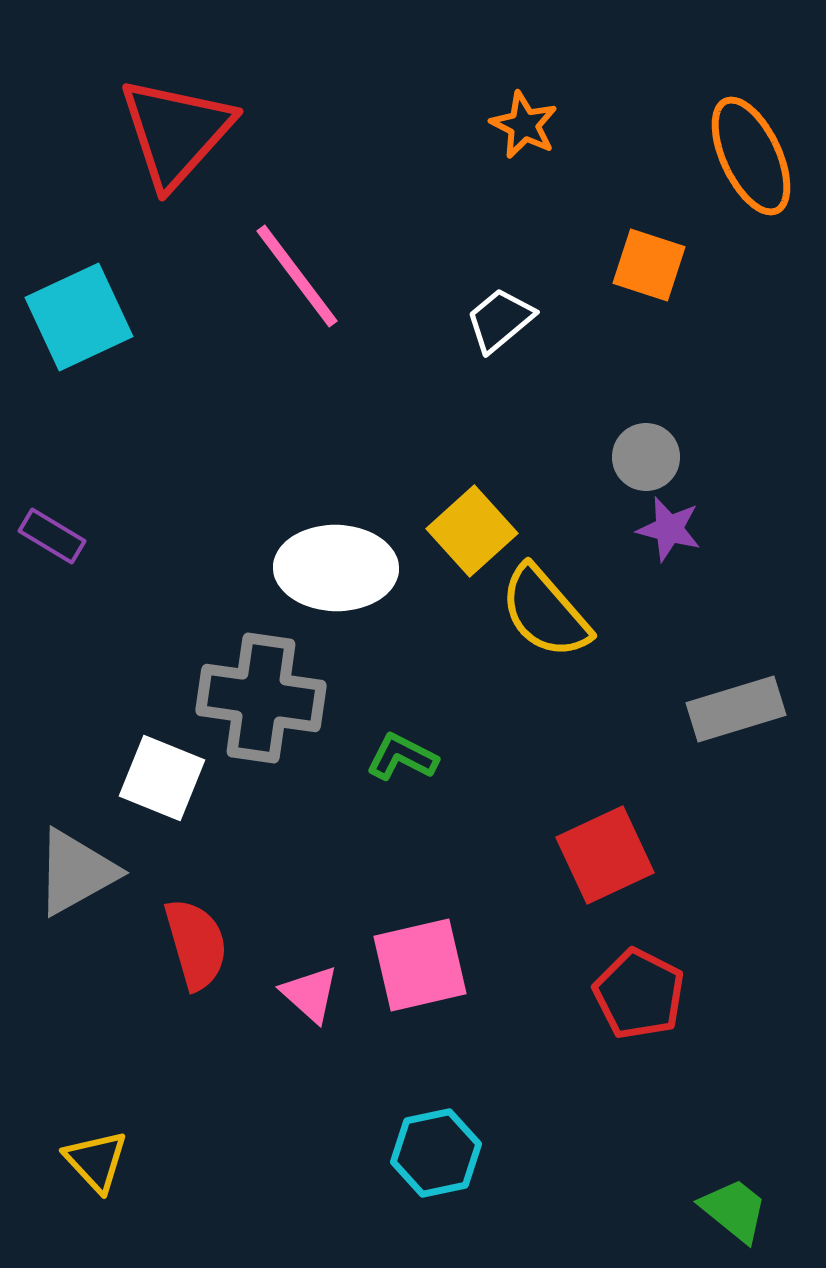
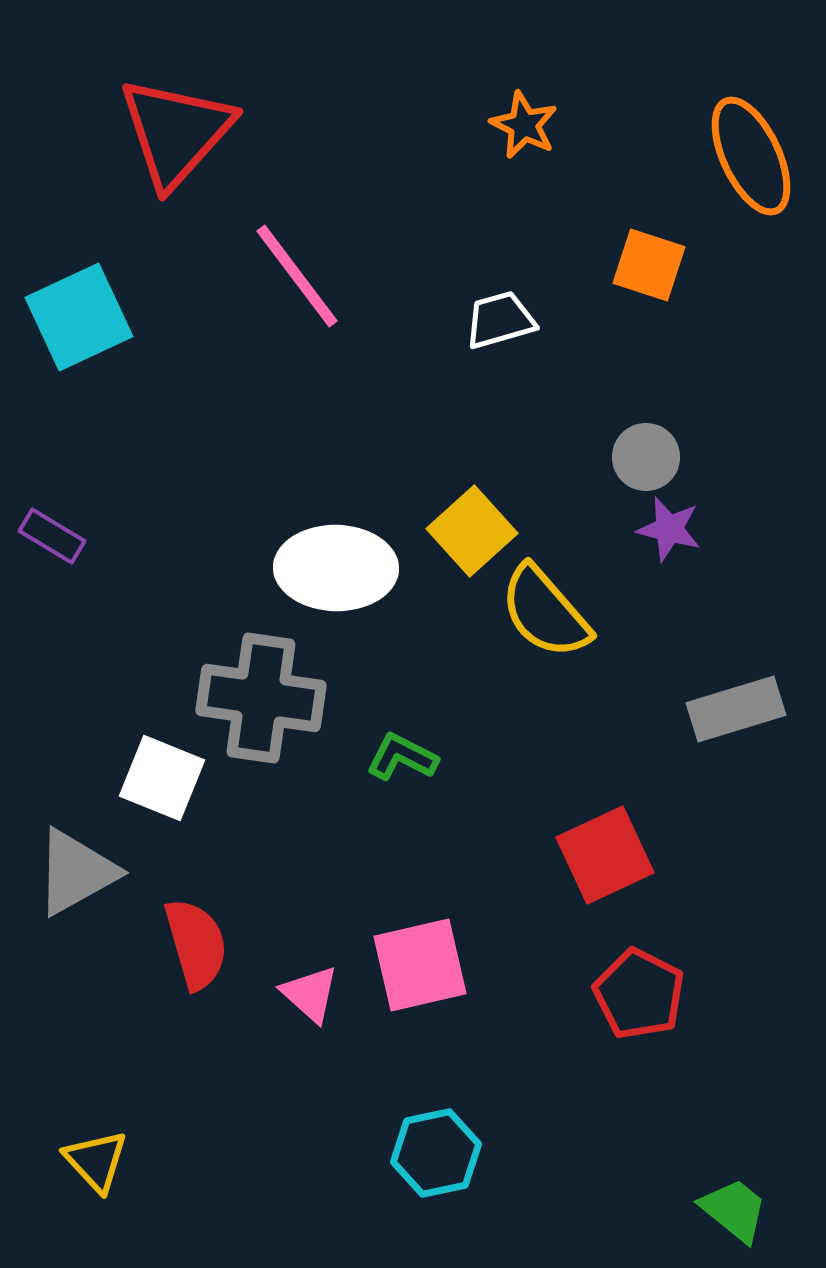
white trapezoid: rotated 24 degrees clockwise
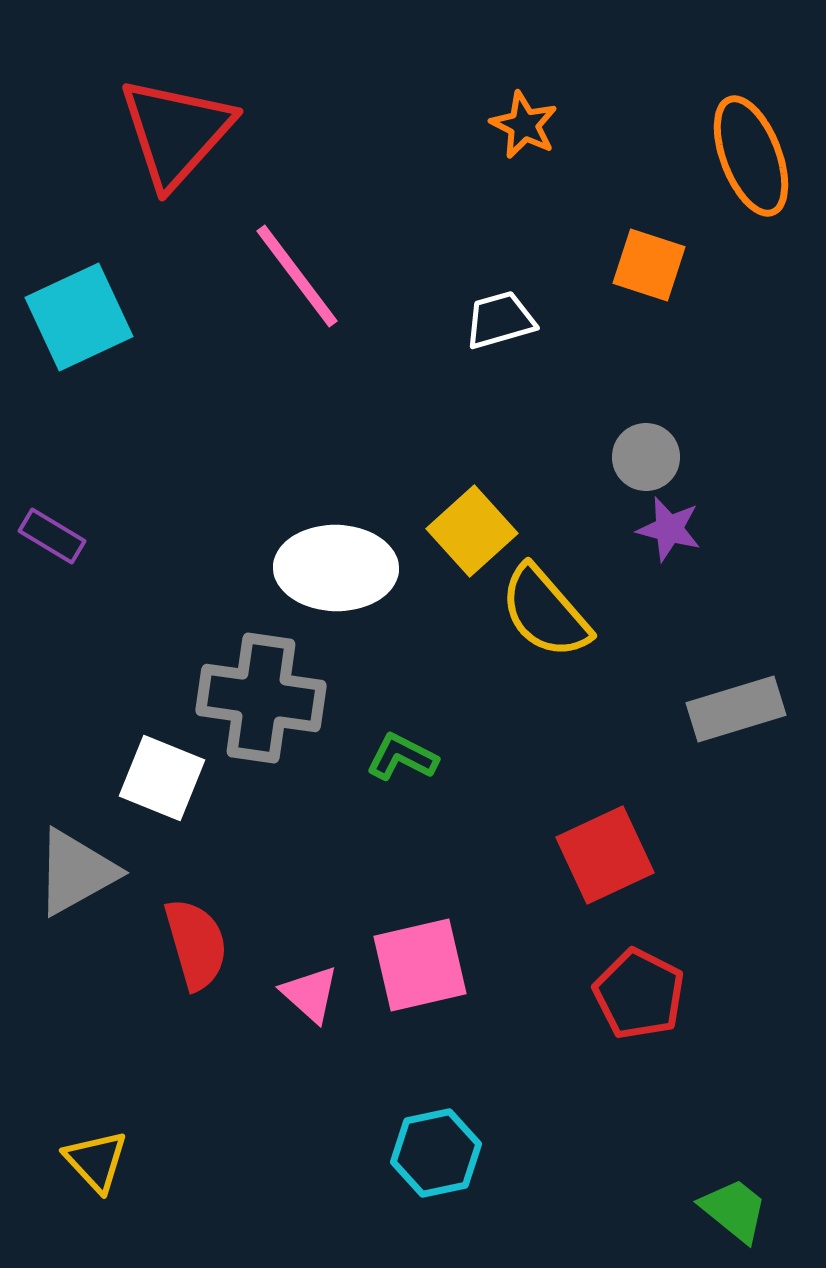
orange ellipse: rotated 4 degrees clockwise
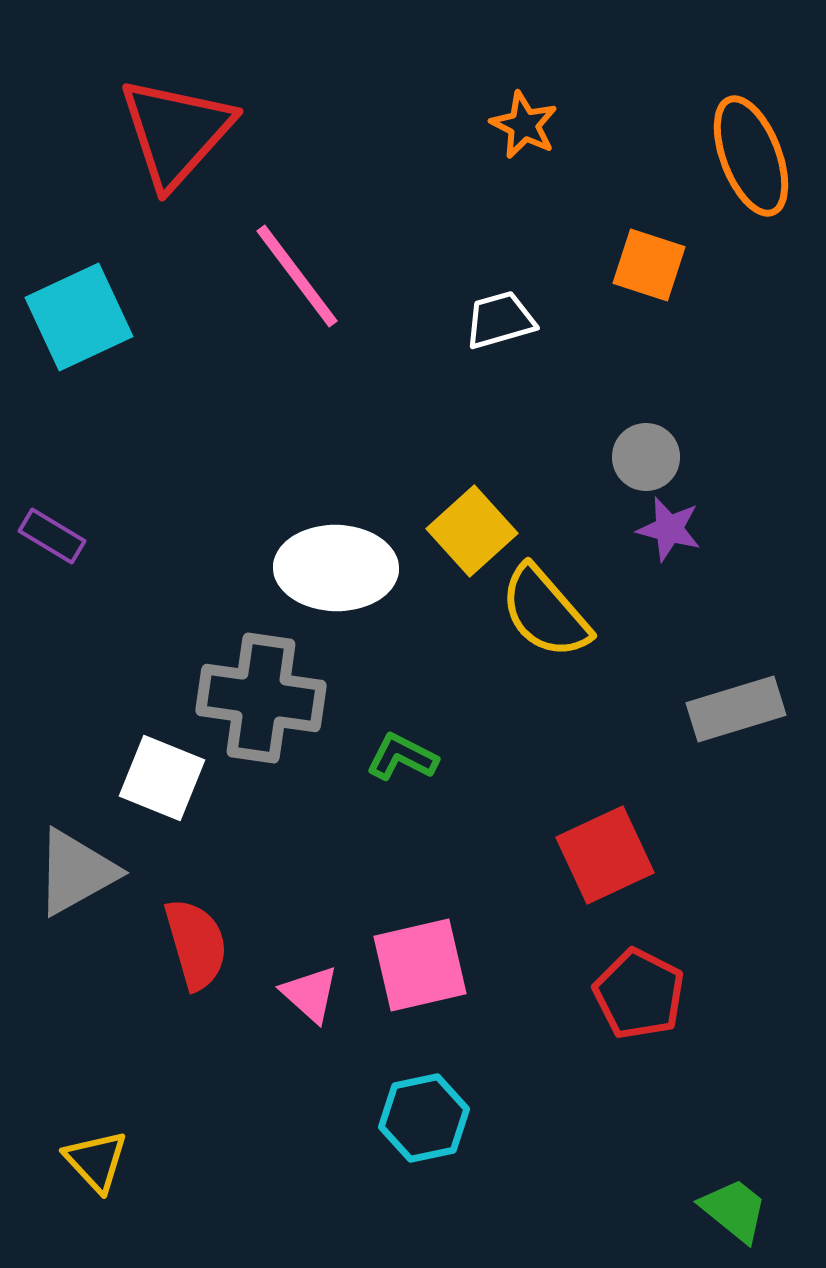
cyan hexagon: moved 12 px left, 35 px up
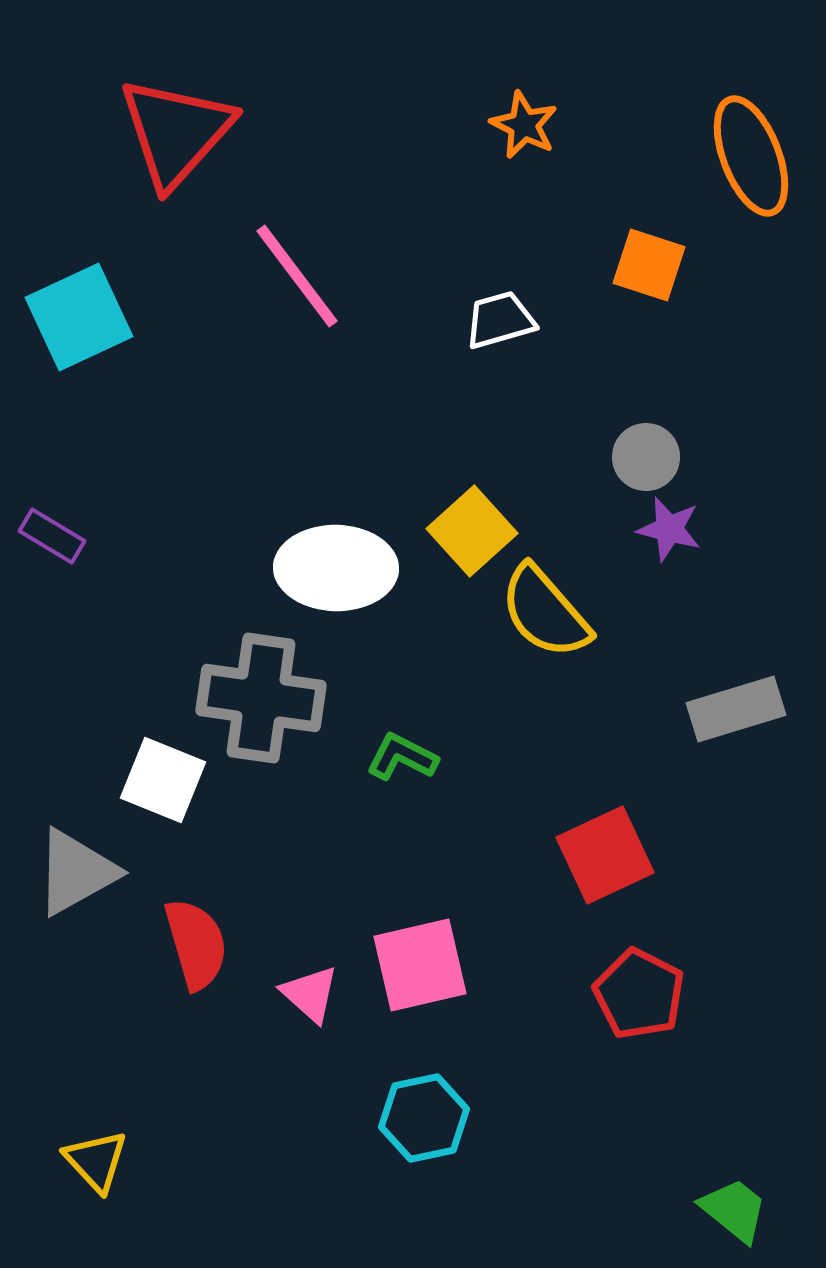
white square: moved 1 px right, 2 px down
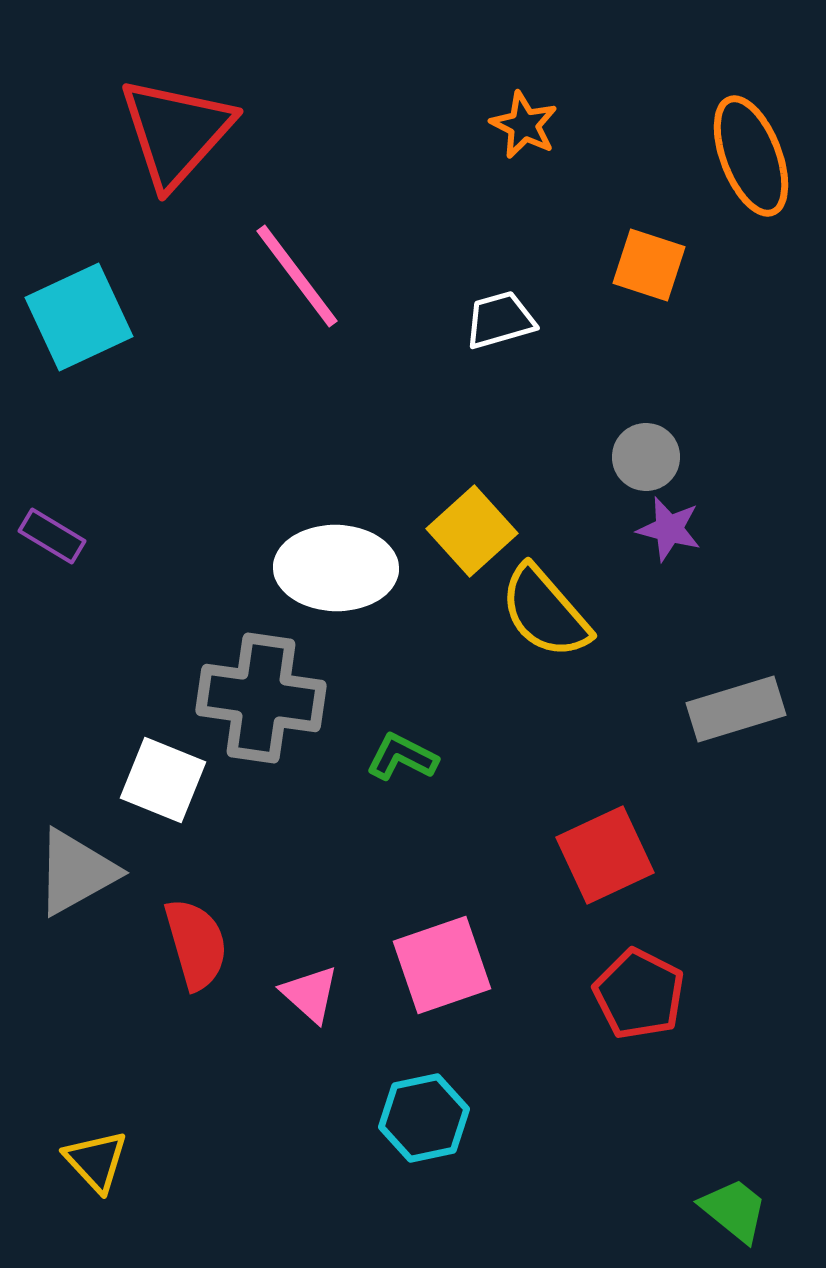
pink square: moved 22 px right; rotated 6 degrees counterclockwise
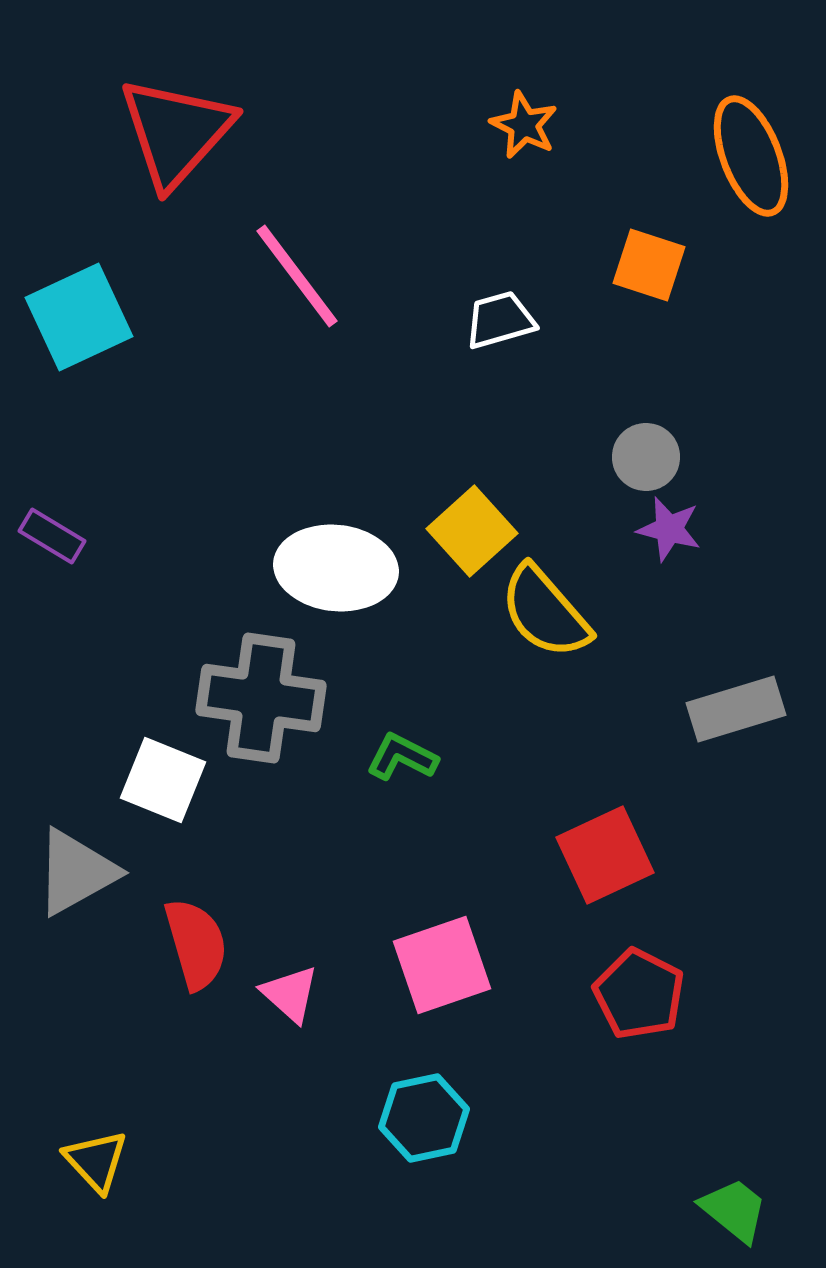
white ellipse: rotated 5 degrees clockwise
pink triangle: moved 20 px left
